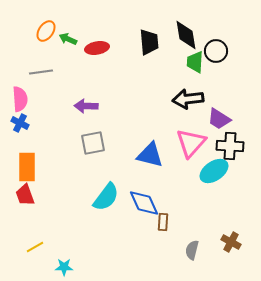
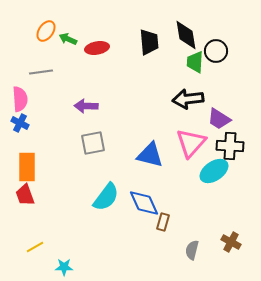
brown rectangle: rotated 12 degrees clockwise
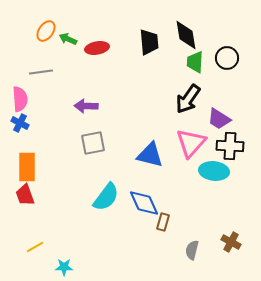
black circle: moved 11 px right, 7 px down
black arrow: rotated 48 degrees counterclockwise
cyan ellipse: rotated 40 degrees clockwise
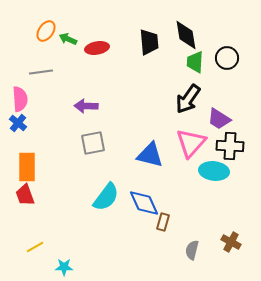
blue cross: moved 2 px left; rotated 12 degrees clockwise
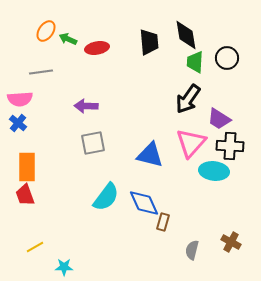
pink semicircle: rotated 90 degrees clockwise
